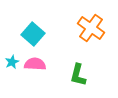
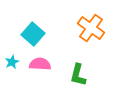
pink semicircle: moved 5 px right
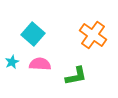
orange cross: moved 2 px right, 7 px down
green L-shape: moved 2 px left, 1 px down; rotated 115 degrees counterclockwise
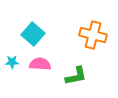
orange cross: rotated 20 degrees counterclockwise
cyan star: rotated 24 degrees clockwise
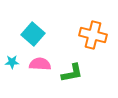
green L-shape: moved 4 px left, 3 px up
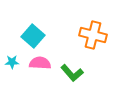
cyan square: moved 2 px down
pink semicircle: moved 1 px up
green L-shape: rotated 60 degrees clockwise
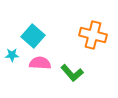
cyan star: moved 7 px up
